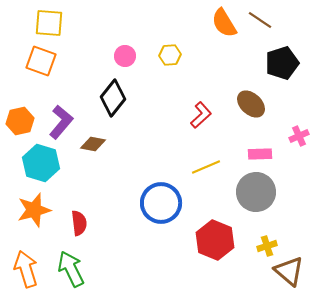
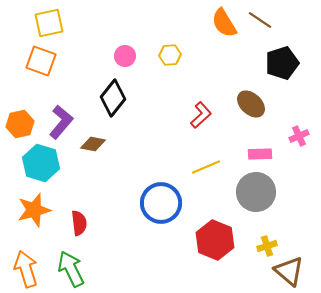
yellow square: rotated 16 degrees counterclockwise
orange hexagon: moved 3 px down
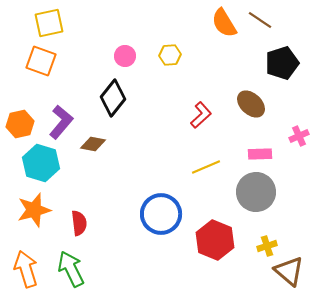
blue circle: moved 11 px down
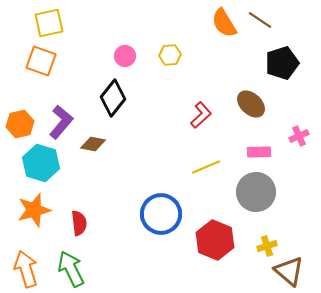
pink rectangle: moved 1 px left, 2 px up
